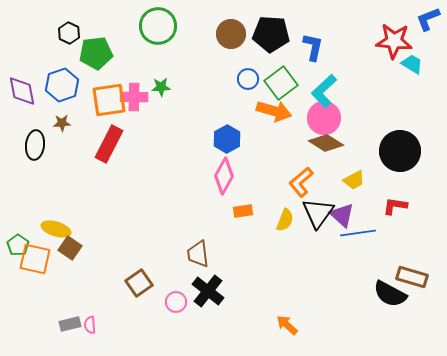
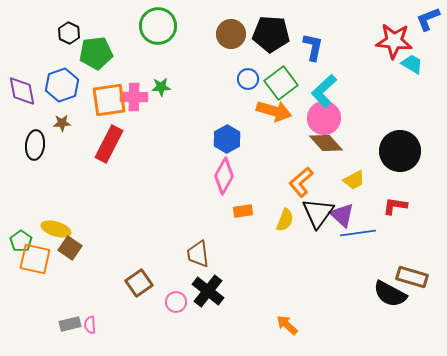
brown diamond at (326, 143): rotated 16 degrees clockwise
green pentagon at (18, 245): moved 3 px right, 4 px up
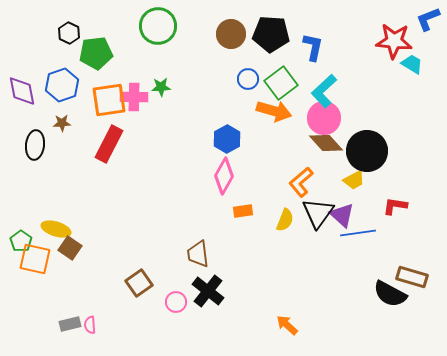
black circle at (400, 151): moved 33 px left
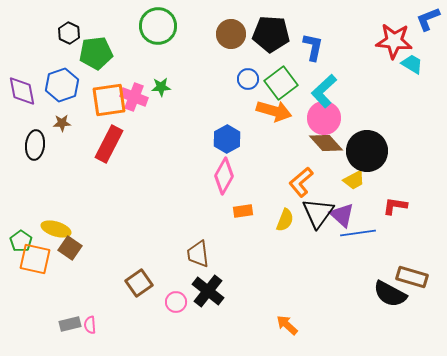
pink cross at (134, 97): rotated 20 degrees clockwise
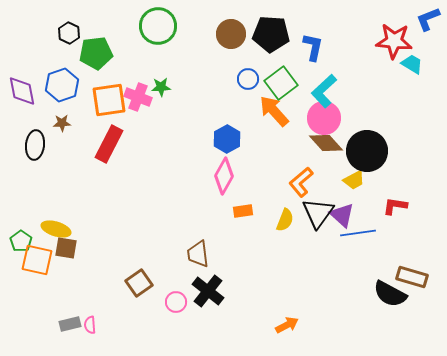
pink cross at (134, 97): moved 4 px right
orange arrow at (274, 111): rotated 148 degrees counterclockwise
brown square at (70, 248): moved 4 px left; rotated 25 degrees counterclockwise
orange square at (35, 259): moved 2 px right, 1 px down
orange arrow at (287, 325): rotated 110 degrees clockwise
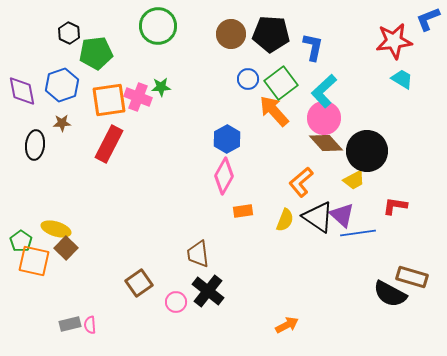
red star at (394, 41): rotated 12 degrees counterclockwise
cyan trapezoid at (412, 64): moved 10 px left, 15 px down
black triangle at (318, 213): moved 4 px down; rotated 32 degrees counterclockwise
brown square at (66, 248): rotated 35 degrees clockwise
orange square at (37, 260): moved 3 px left, 1 px down
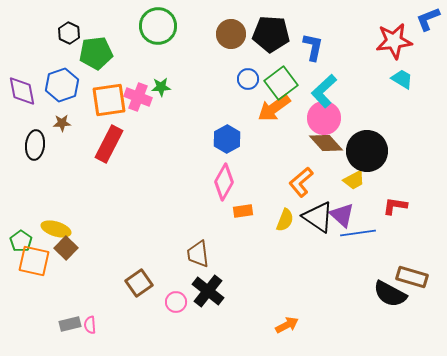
orange arrow at (274, 111): moved 3 px up; rotated 84 degrees counterclockwise
pink diamond at (224, 176): moved 6 px down
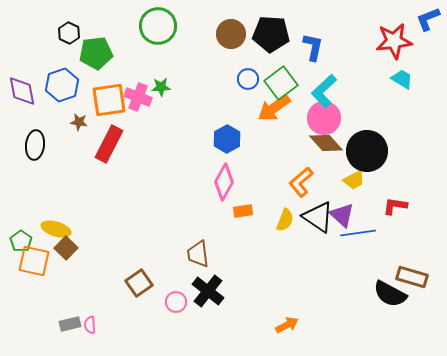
brown star at (62, 123): moved 17 px right, 1 px up; rotated 12 degrees clockwise
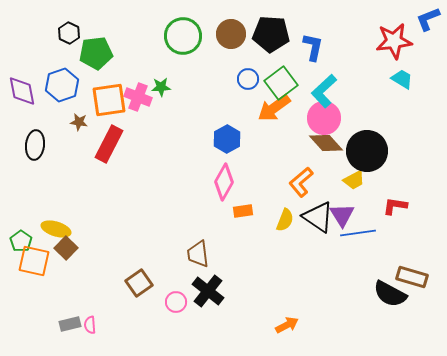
green circle at (158, 26): moved 25 px right, 10 px down
purple triangle at (342, 215): rotated 16 degrees clockwise
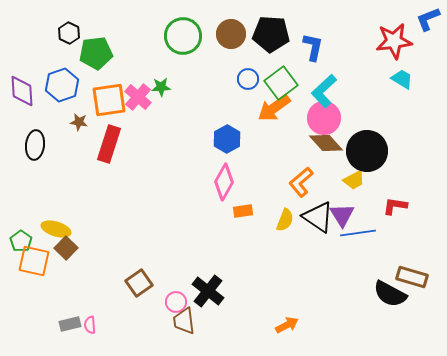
purple diamond at (22, 91): rotated 8 degrees clockwise
pink cross at (138, 97): rotated 20 degrees clockwise
red rectangle at (109, 144): rotated 9 degrees counterclockwise
brown trapezoid at (198, 254): moved 14 px left, 67 px down
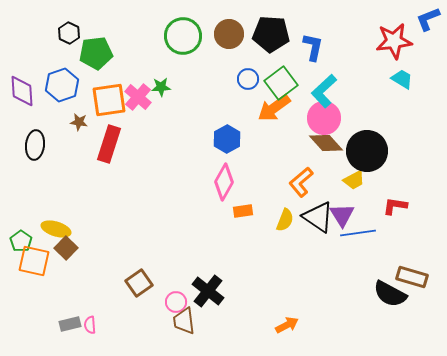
brown circle at (231, 34): moved 2 px left
